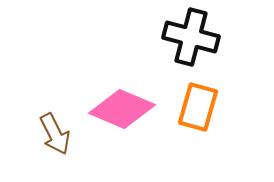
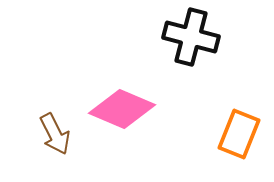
orange rectangle: moved 41 px right, 27 px down; rotated 6 degrees clockwise
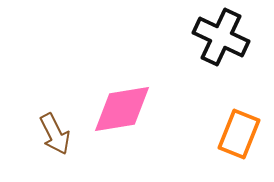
black cross: moved 30 px right; rotated 10 degrees clockwise
pink diamond: rotated 32 degrees counterclockwise
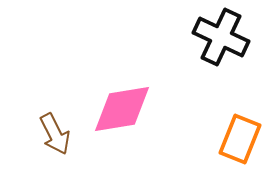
orange rectangle: moved 1 px right, 5 px down
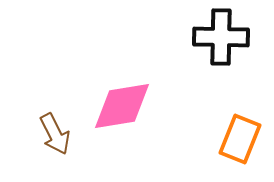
black cross: rotated 24 degrees counterclockwise
pink diamond: moved 3 px up
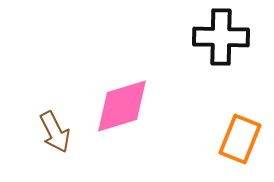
pink diamond: rotated 8 degrees counterclockwise
brown arrow: moved 2 px up
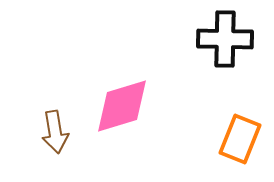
black cross: moved 4 px right, 2 px down
brown arrow: rotated 18 degrees clockwise
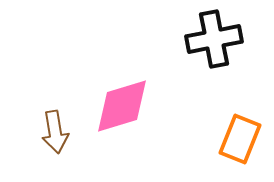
black cross: moved 11 px left; rotated 12 degrees counterclockwise
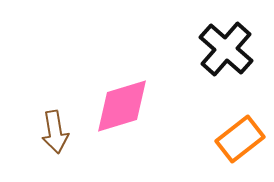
black cross: moved 12 px right, 10 px down; rotated 38 degrees counterclockwise
orange rectangle: rotated 30 degrees clockwise
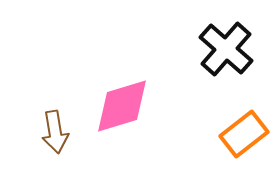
orange rectangle: moved 4 px right, 5 px up
